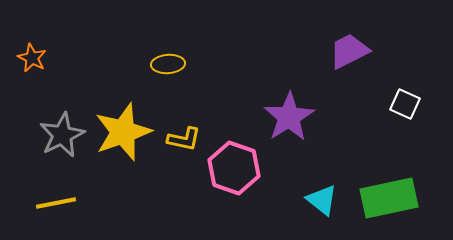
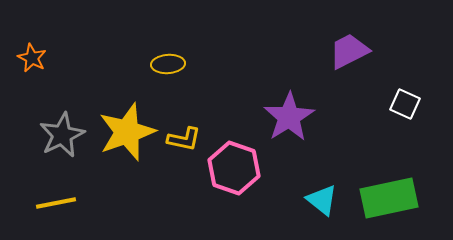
yellow star: moved 4 px right
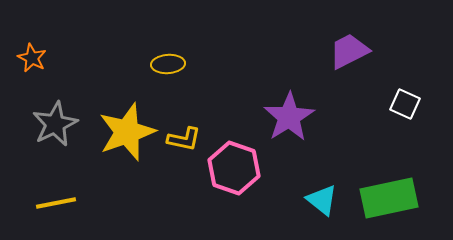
gray star: moved 7 px left, 11 px up
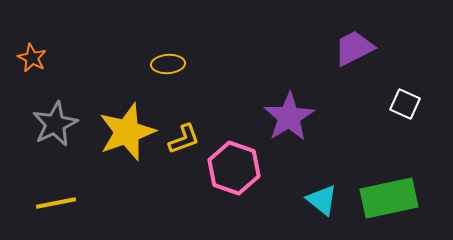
purple trapezoid: moved 5 px right, 3 px up
yellow L-shape: rotated 32 degrees counterclockwise
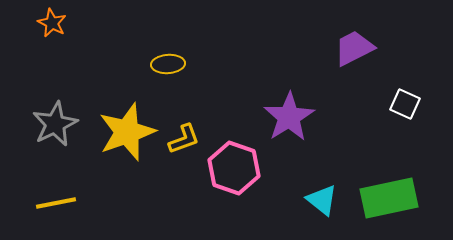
orange star: moved 20 px right, 35 px up
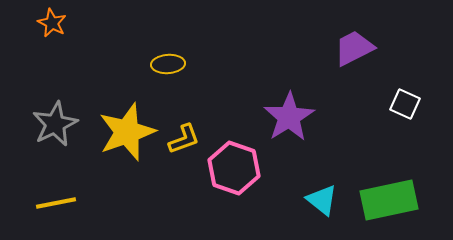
green rectangle: moved 2 px down
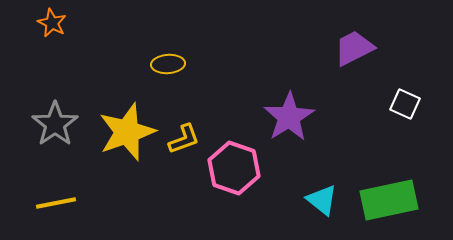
gray star: rotated 9 degrees counterclockwise
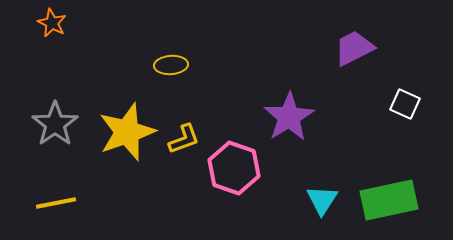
yellow ellipse: moved 3 px right, 1 px down
cyan triangle: rotated 24 degrees clockwise
